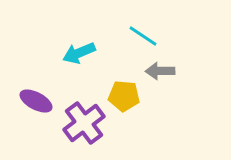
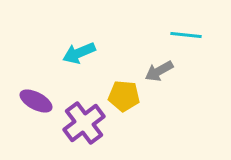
cyan line: moved 43 px right, 1 px up; rotated 28 degrees counterclockwise
gray arrow: moved 1 px left; rotated 28 degrees counterclockwise
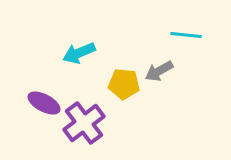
yellow pentagon: moved 12 px up
purple ellipse: moved 8 px right, 2 px down
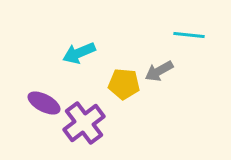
cyan line: moved 3 px right
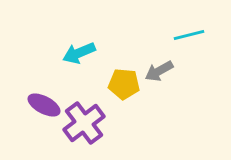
cyan line: rotated 20 degrees counterclockwise
purple ellipse: moved 2 px down
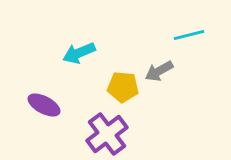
yellow pentagon: moved 1 px left, 3 px down
purple cross: moved 23 px right, 11 px down
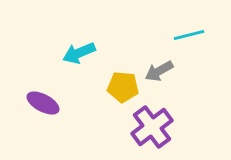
purple ellipse: moved 1 px left, 2 px up
purple cross: moved 45 px right, 7 px up
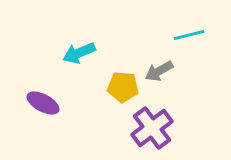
purple cross: moved 1 px down
